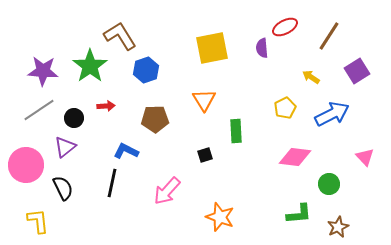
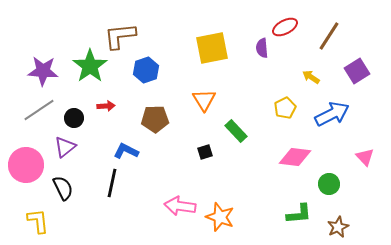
brown L-shape: rotated 64 degrees counterclockwise
green rectangle: rotated 40 degrees counterclockwise
black square: moved 3 px up
pink arrow: moved 13 px right, 15 px down; rotated 56 degrees clockwise
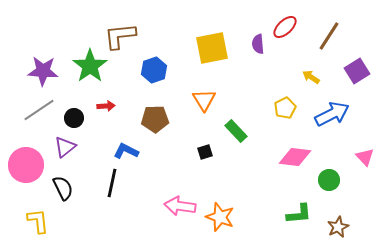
red ellipse: rotated 15 degrees counterclockwise
purple semicircle: moved 4 px left, 4 px up
blue hexagon: moved 8 px right
green circle: moved 4 px up
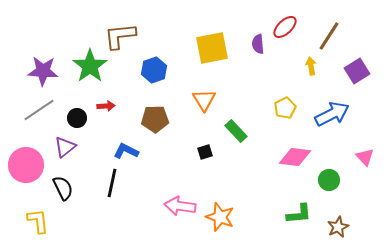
yellow arrow: moved 11 px up; rotated 48 degrees clockwise
black circle: moved 3 px right
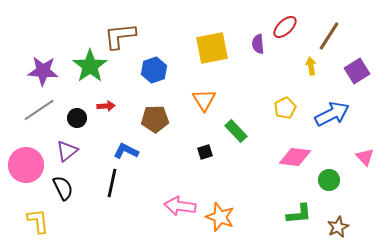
purple triangle: moved 2 px right, 4 px down
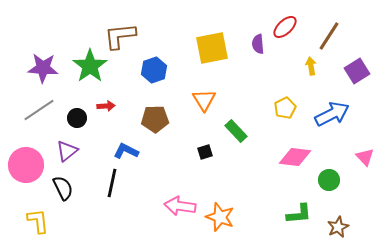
purple star: moved 3 px up
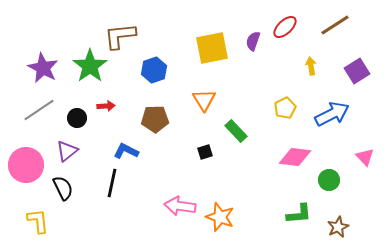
brown line: moved 6 px right, 11 px up; rotated 24 degrees clockwise
purple semicircle: moved 5 px left, 3 px up; rotated 24 degrees clockwise
purple star: rotated 24 degrees clockwise
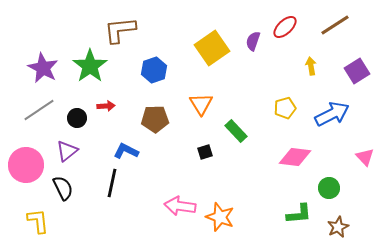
brown L-shape: moved 6 px up
yellow square: rotated 24 degrees counterclockwise
orange triangle: moved 3 px left, 4 px down
yellow pentagon: rotated 10 degrees clockwise
green circle: moved 8 px down
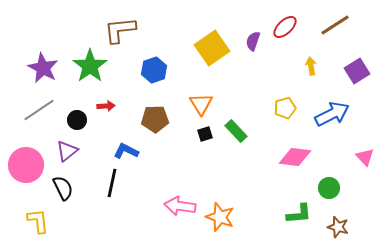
black circle: moved 2 px down
black square: moved 18 px up
brown star: rotated 30 degrees counterclockwise
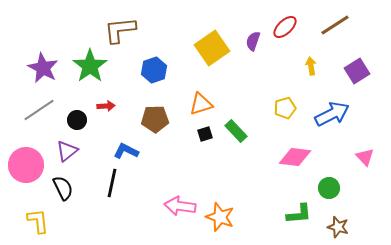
orange triangle: rotated 45 degrees clockwise
